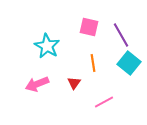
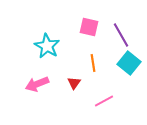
pink line: moved 1 px up
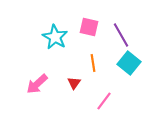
cyan star: moved 8 px right, 9 px up
pink arrow: rotated 20 degrees counterclockwise
pink line: rotated 24 degrees counterclockwise
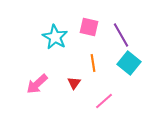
pink line: rotated 12 degrees clockwise
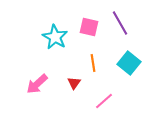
purple line: moved 1 px left, 12 px up
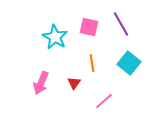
purple line: moved 1 px right, 1 px down
orange line: moved 1 px left
pink arrow: moved 4 px right, 1 px up; rotated 25 degrees counterclockwise
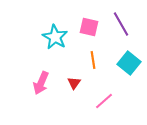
orange line: moved 1 px right, 3 px up
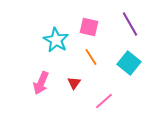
purple line: moved 9 px right
cyan star: moved 1 px right, 3 px down
orange line: moved 2 px left, 3 px up; rotated 24 degrees counterclockwise
